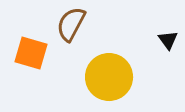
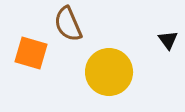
brown semicircle: moved 3 px left; rotated 51 degrees counterclockwise
yellow circle: moved 5 px up
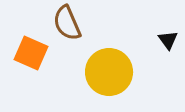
brown semicircle: moved 1 px left, 1 px up
orange square: rotated 8 degrees clockwise
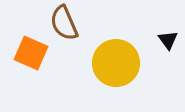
brown semicircle: moved 3 px left
yellow circle: moved 7 px right, 9 px up
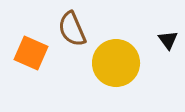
brown semicircle: moved 8 px right, 6 px down
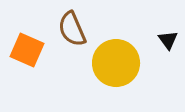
orange square: moved 4 px left, 3 px up
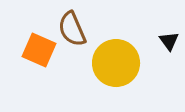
black triangle: moved 1 px right, 1 px down
orange square: moved 12 px right
